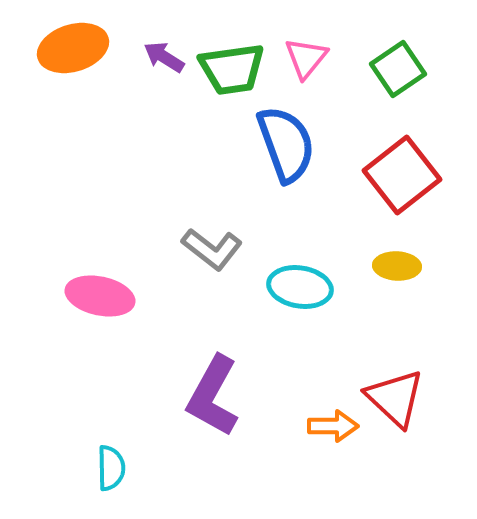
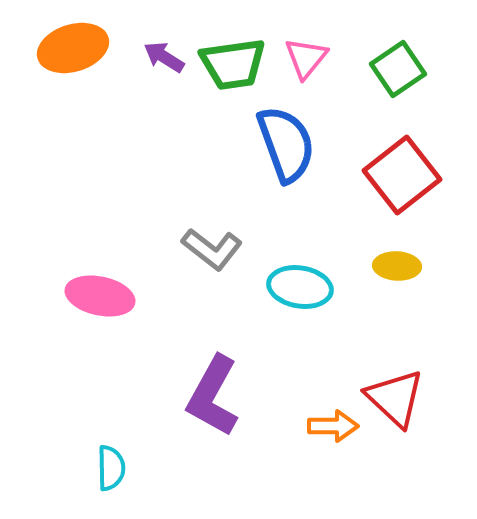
green trapezoid: moved 1 px right, 5 px up
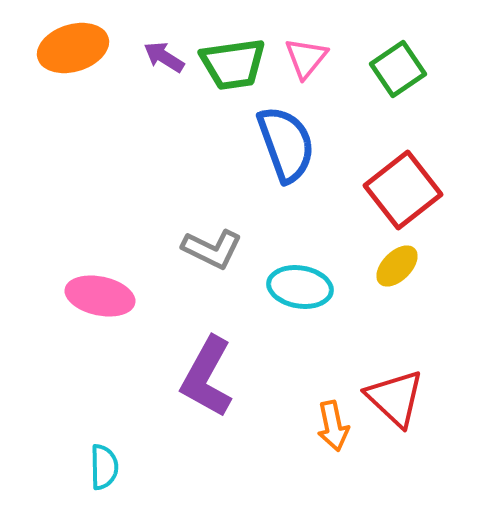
red square: moved 1 px right, 15 px down
gray L-shape: rotated 12 degrees counterclockwise
yellow ellipse: rotated 48 degrees counterclockwise
purple L-shape: moved 6 px left, 19 px up
orange arrow: rotated 78 degrees clockwise
cyan semicircle: moved 7 px left, 1 px up
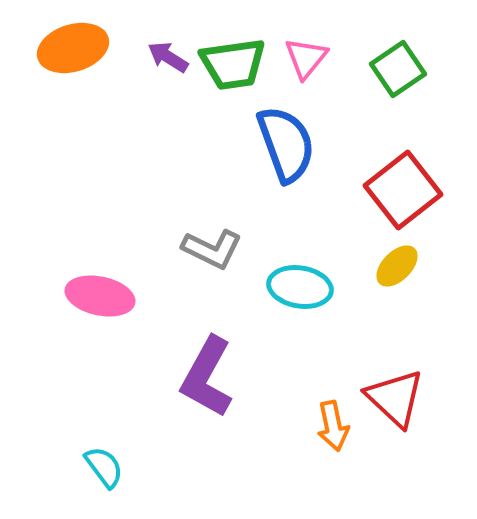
purple arrow: moved 4 px right
cyan semicircle: rotated 36 degrees counterclockwise
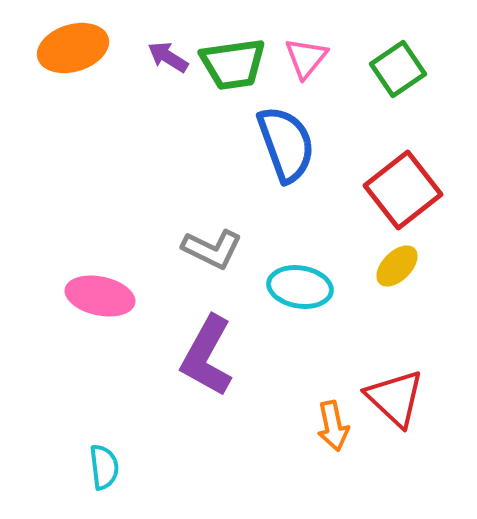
purple L-shape: moved 21 px up
cyan semicircle: rotated 30 degrees clockwise
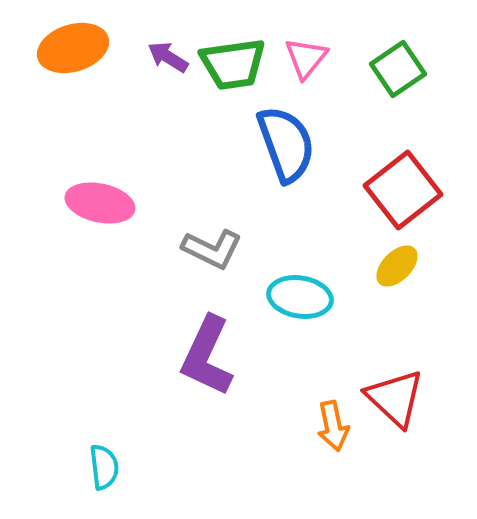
cyan ellipse: moved 10 px down
pink ellipse: moved 93 px up
purple L-shape: rotated 4 degrees counterclockwise
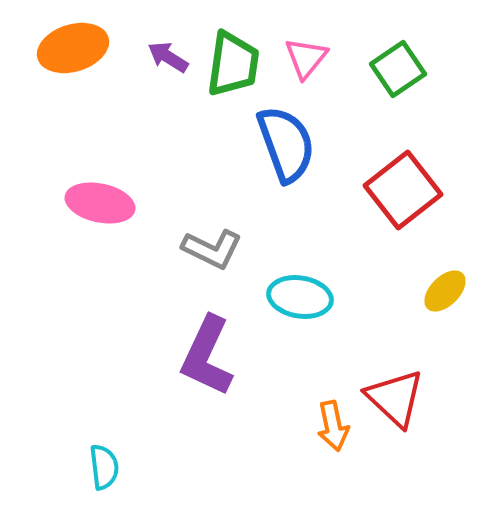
green trapezoid: rotated 74 degrees counterclockwise
yellow ellipse: moved 48 px right, 25 px down
